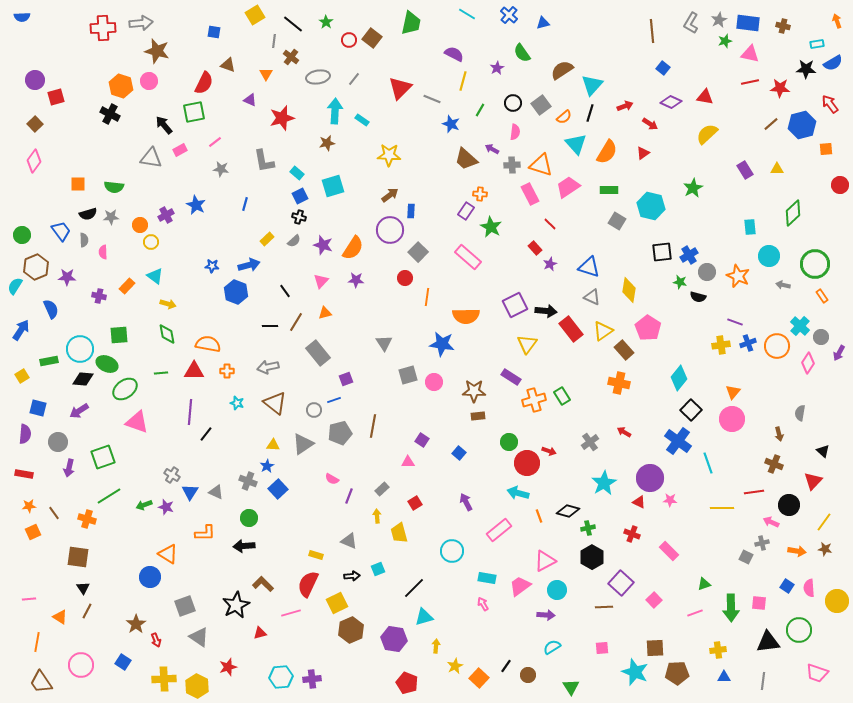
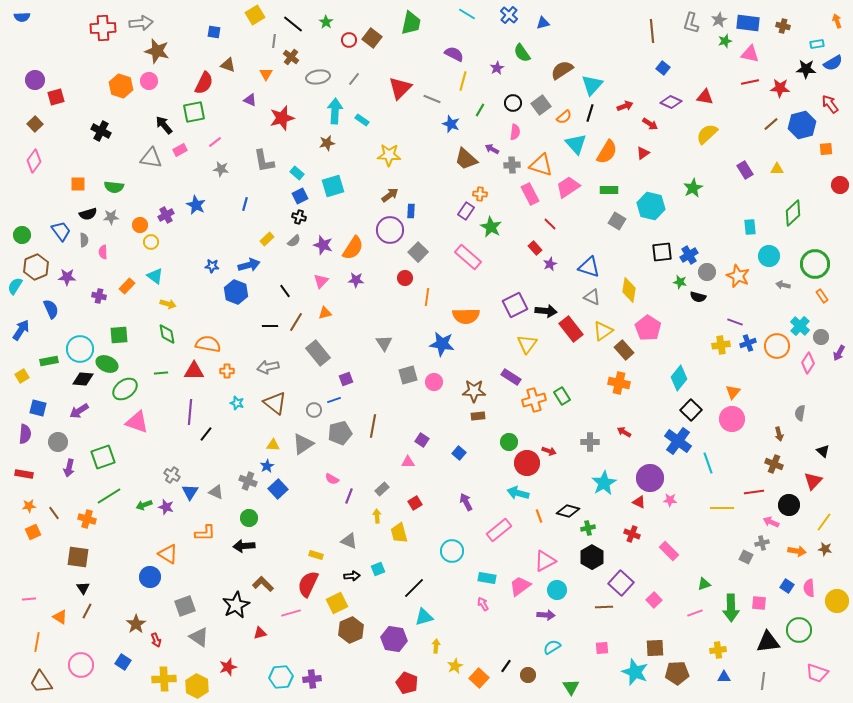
gray L-shape at (691, 23): rotated 15 degrees counterclockwise
black cross at (110, 114): moved 9 px left, 17 px down
gray cross at (590, 442): rotated 36 degrees clockwise
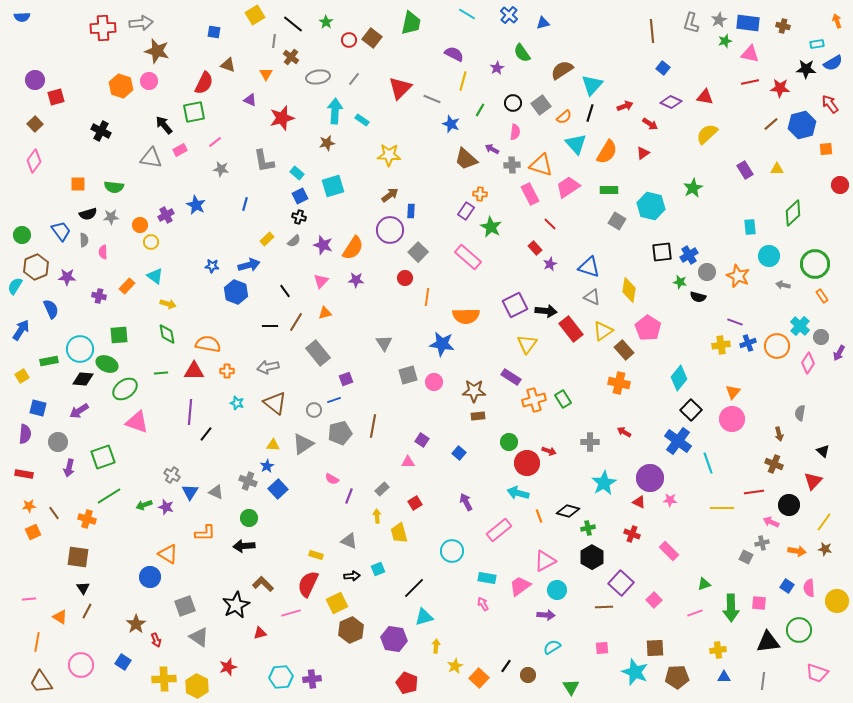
green rectangle at (562, 396): moved 1 px right, 3 px down
brown pentagon at (677, 673): moved 4 px down
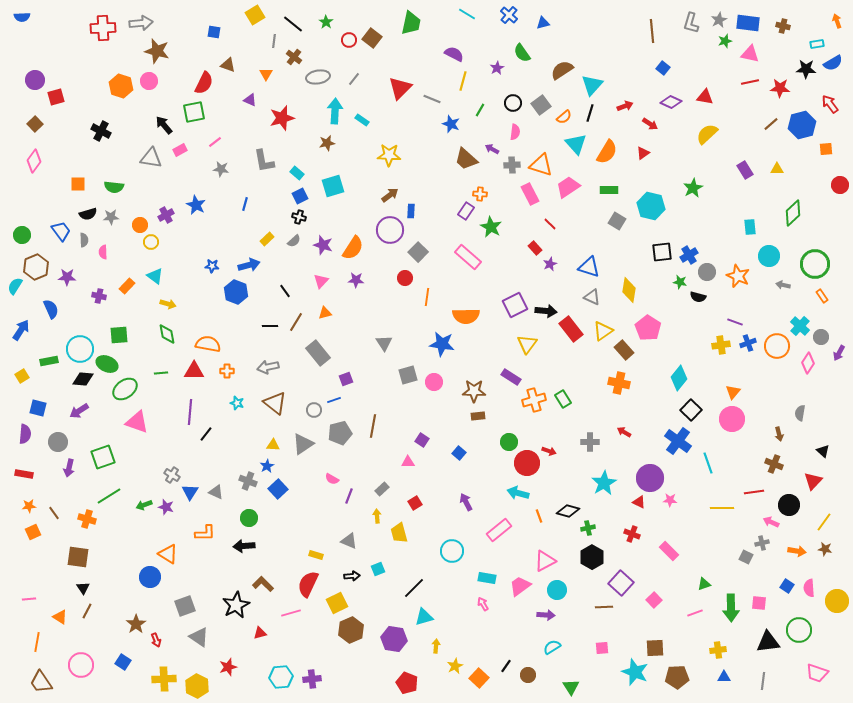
brown cross at (291, 57): moved 3 px right
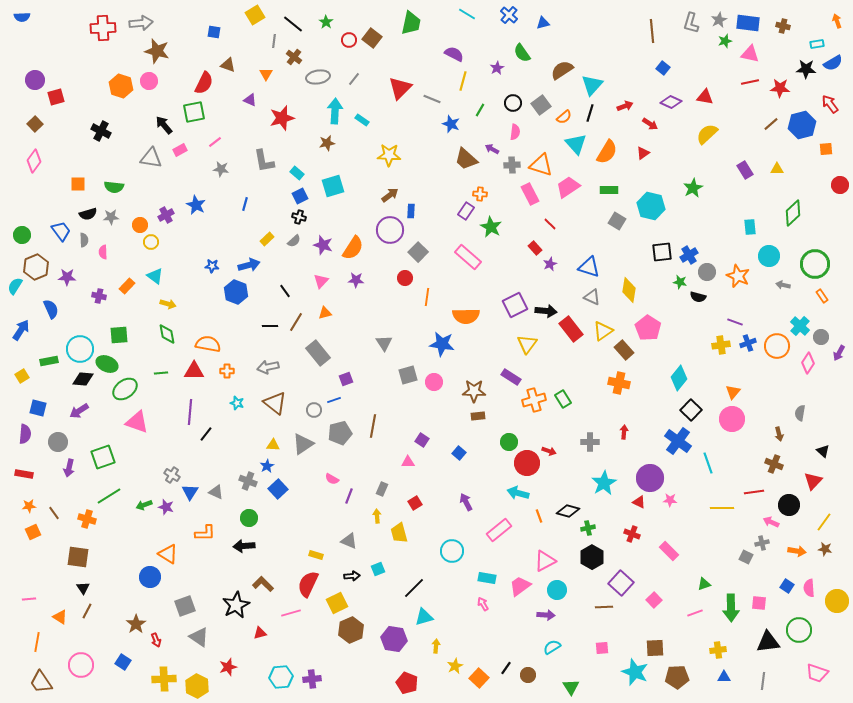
red arrow at (624, 432): rotated 64 degrees clockwise
gray rectangle at (382, 489): rotated 24 degrees counterclockwise
black line at (506, 666): moved 2 px down
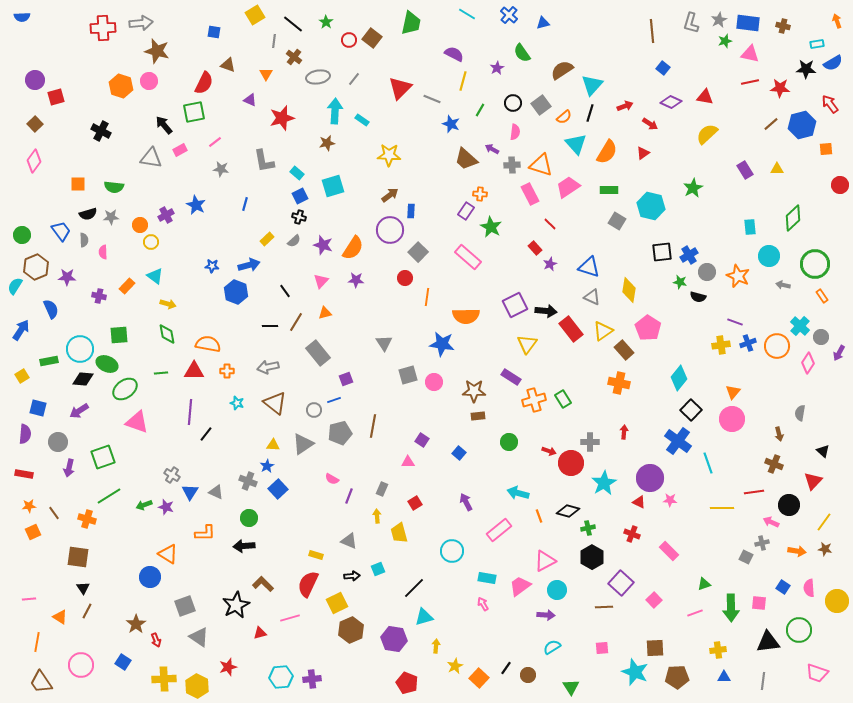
green diamond at (793, 213): moved 5 px down
red circle at (527, 463): moved 44 px right
blue square at (787, 586): moved 4 px left, 1 px down
pink line at (291, 613): moved 1 px left, 5 px down
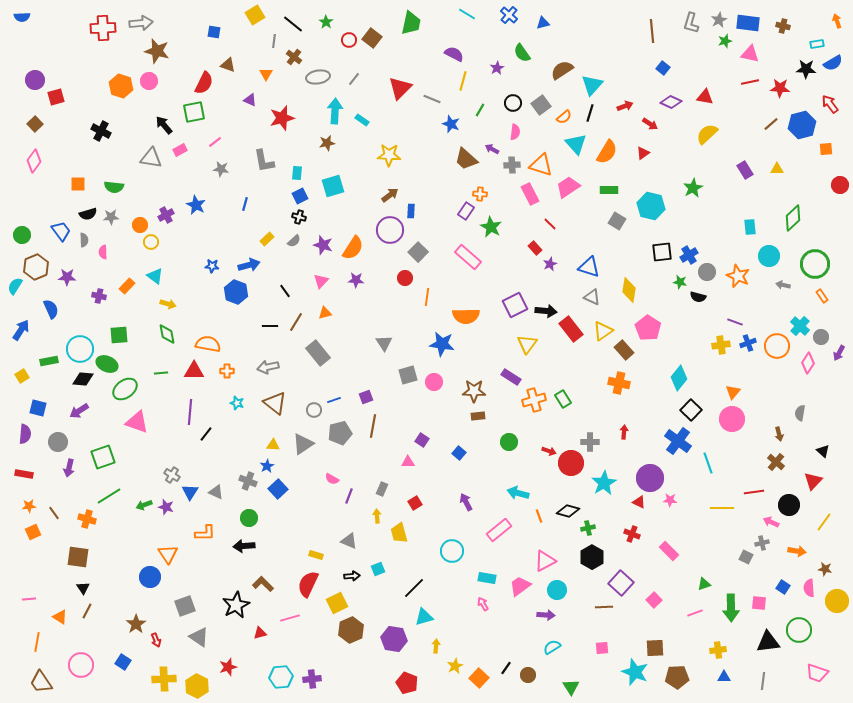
cyan rectangle at (297, 173): rotated 56 degrees clockwise
purple square at (346, 379): moved 20 px right, 18 px down
brown cross at (774, 464): moved 2 px right, 2 px up; rotated 18 degrees clockwise
brown star at (825, 549): moved 20 px down
orange triangle at (168, 554): rotated 25 degrees clockwise
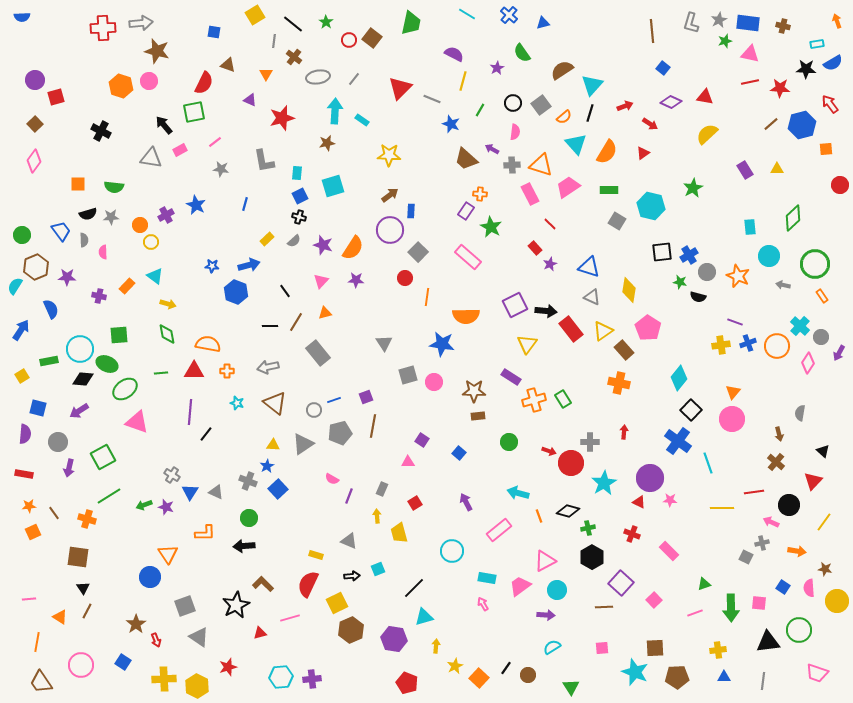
green square at (103, 457): rotated 10 degrees counterclockwise
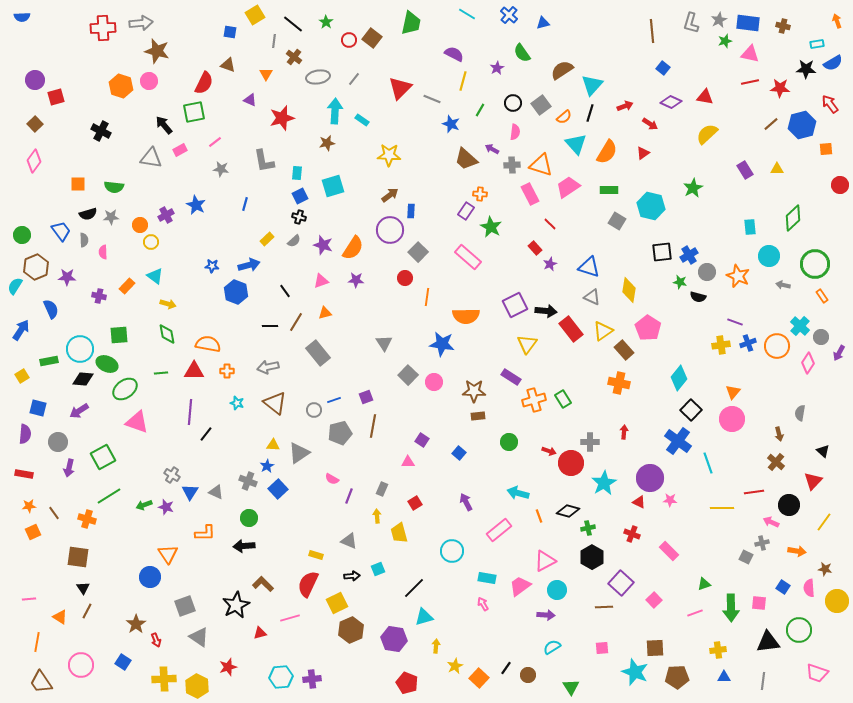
blue square at (214, 32): moved 16 px right
pink triangle at (321, 281): rotated 28 degrees clockwise
gray square at (408, 375): rotated 30 degrees counterclockwise
gray triangle at (303, 444): moved 4 px left, 9 px down
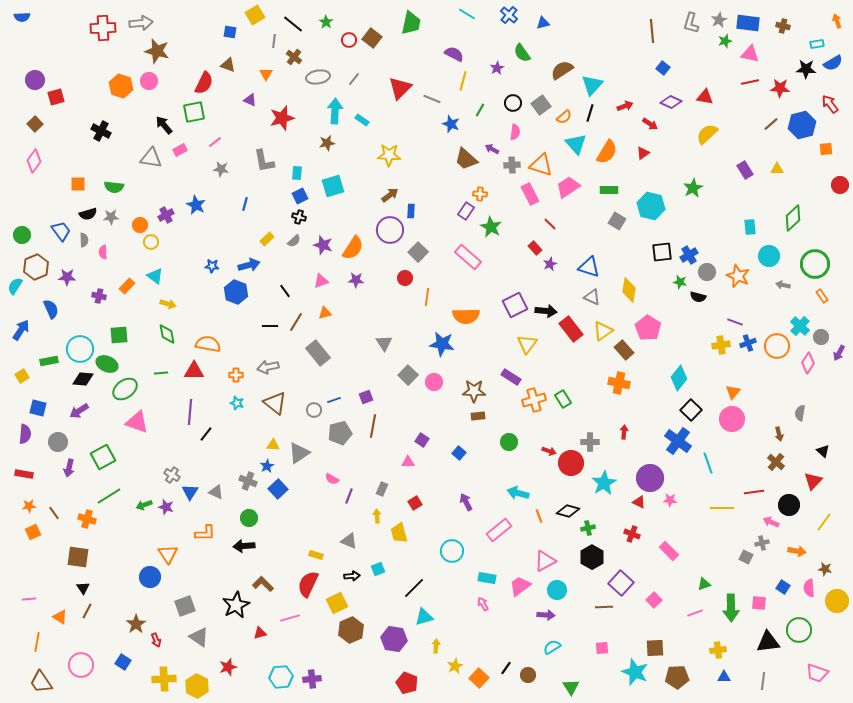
orange cross at (227, 371): moved 9 px right, 4 px down
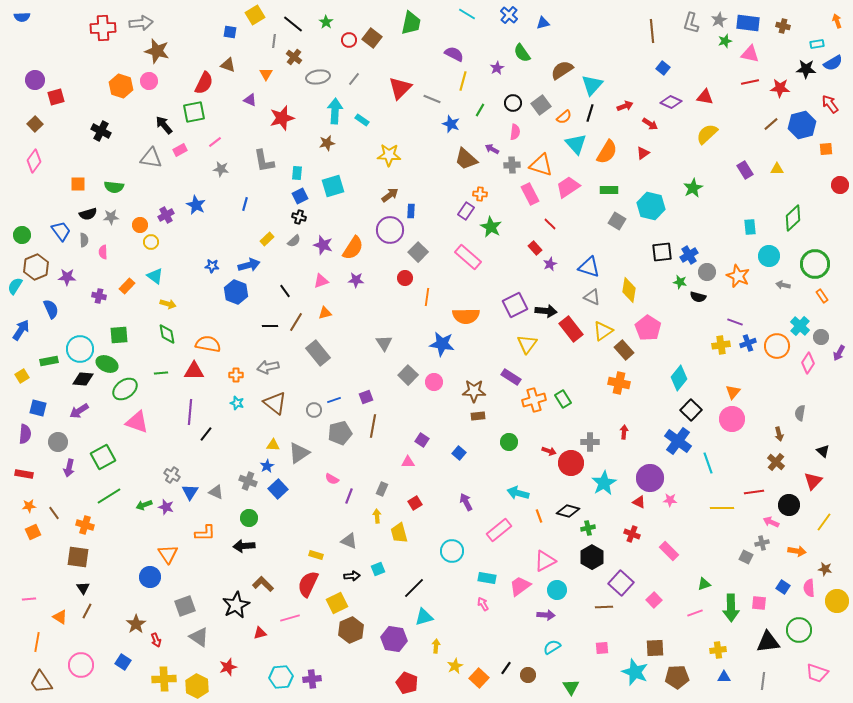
orange cross at (87, 519): moved 2 px left, 6 px down
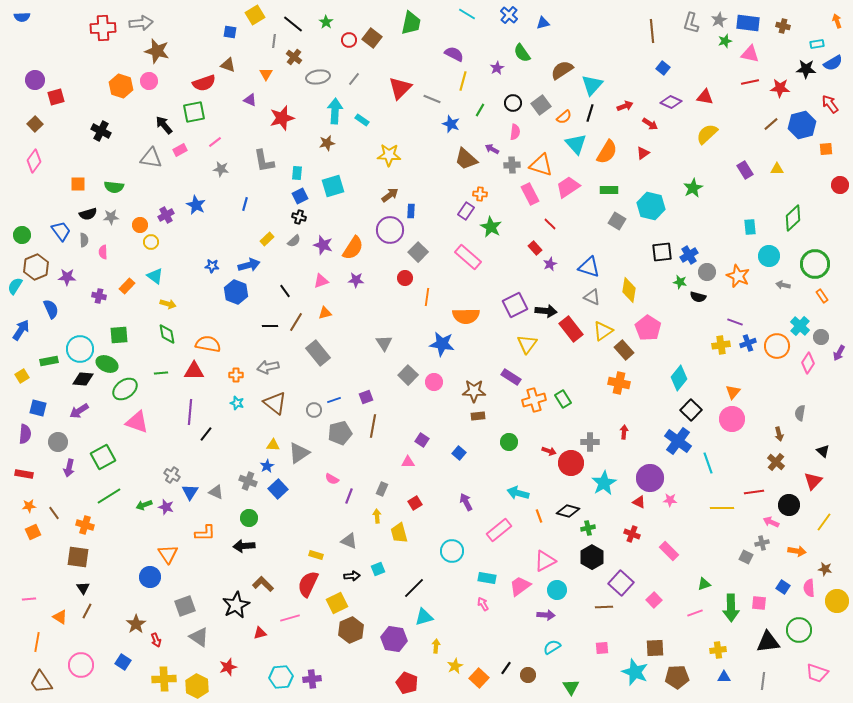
red semicircle at (204, 83): rotated 45 degrees clockwise
